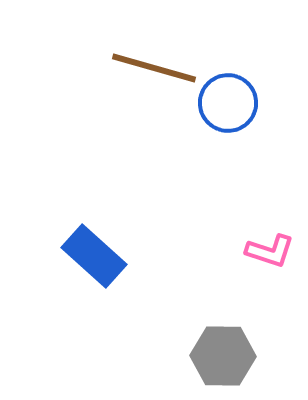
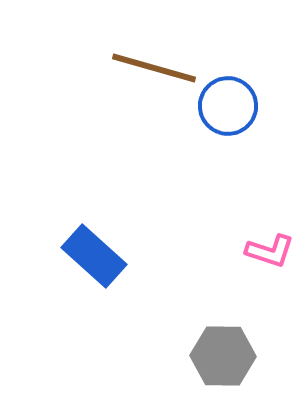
blue circle: moved 3 px down
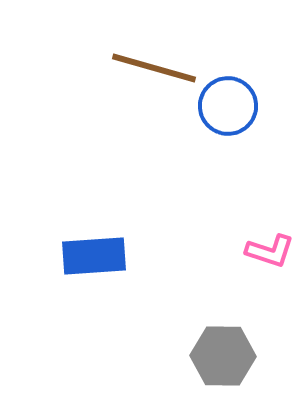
blue rectangle: rotated 46 degrees counterclockwise
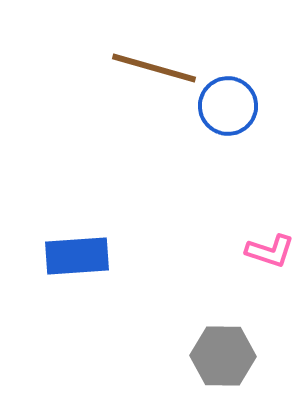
blue rectangle: moved 17 px left
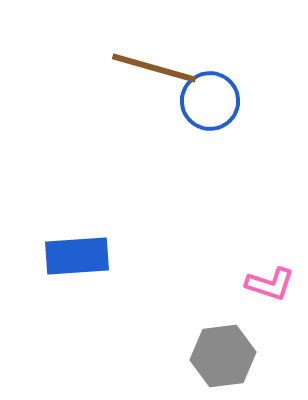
blue circle: moved 18 px left, 5 px up
pink L-shape: moved 33 px down
gray hexagon: rotated 8 degrees counterclockwise
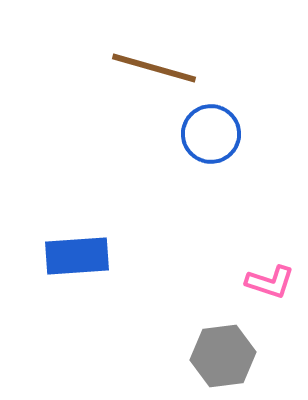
blue circle: moved 1 px right, 33 px down
pink L-shape: moved 2 px up
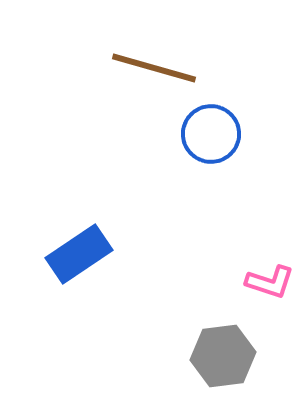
blue rectangle: moved 2 px right, 2 px up; rotated 30 degrees counterclockwise
